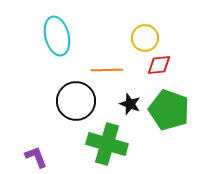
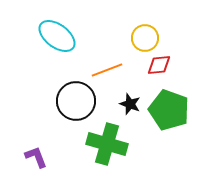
cyan ellipse: rotated 39 degrees counterclockwise
orange line: rotated 20 degrees counterclockwise
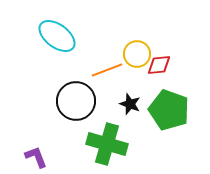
yellow circle: moved 8 px left, 16 px down
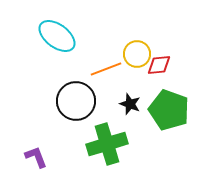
orange line: moved 1 px left, 1 px up
green cross: rotated 33 degrees counterclockwise
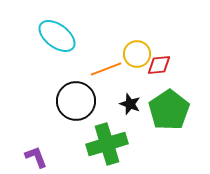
green pentagon: rotated 18 degrees clockwise
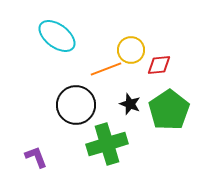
yellow circle: moved 6 px left, 4 px up
black circle: moved 4 px down
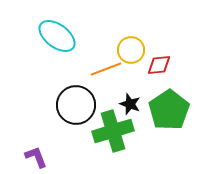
green cross: moved 6 px right, 13 px up
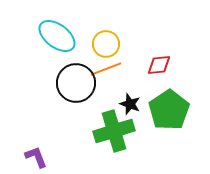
yellow circle: moved 25 px left, 6 px up
black circle: moved 22 px up
green cross: moved 1 px right
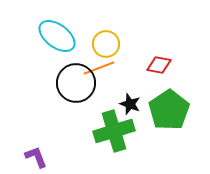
red diamond: rotated 15 degrees clockwise
orange line: moved 7 px left, 1 px up
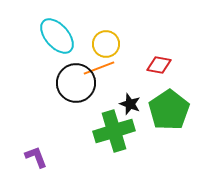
cyan ellipse: rotated 12 degrees clockwise
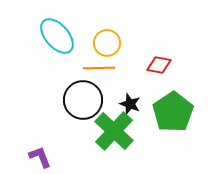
yellow circle: moved 1 px right, 1 px up
orange line: rotated 20 degrees clockwise
black circle: moved 7 px right, 17 px down
green pentagon: moved 4 px right, 2 px down
green cross: rotated 30 degrees counterclockwise
purple L-shape: moved 4 px right
